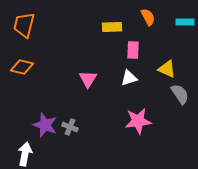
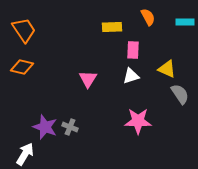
orange trapezoid: moved 5 px down; rotated 132 degrees clockwise
white triangle: moved 2 px right, 2 px up
pink star: rotated 8 degrees clockwise
purple star: moved 2 px down
white arrow: rotated 20 degrees clockwise
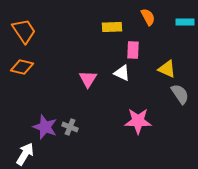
orange trapezoid: moved 1 px down
white triangle: moved 9 px left, 3 px up; rotated 42 degrees clockwise
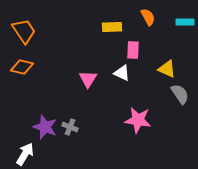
pink star: moved 1 px up; rotated 8 degrees clockwise
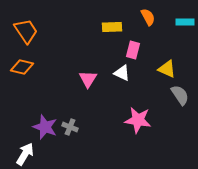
orange trapezoid: moved 2 px right
pink rectangle: rotated 12 degrees clockwise
gray semicircle: moved 1 px down
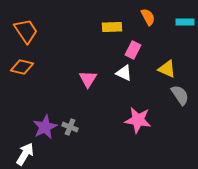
pink rectangle: rotated 12 degrees clockwise
white triangle: moved 2 px right
purple star: rotated 25 degrees clockwise
